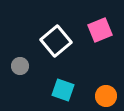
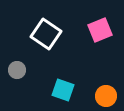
white square: moved 10 px left, 7 px up; rotated 16 degrees counterclockwise
gray circle: moved 3 px left, 4 px down
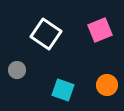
orange circle: moved 1 px right, 11 px up
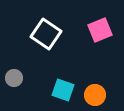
gray circle: moved 3 px left, 8 px down
orange circle: moved 12 px left, 10 px down
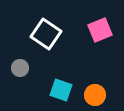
gray circle: moved 6 px right, 10 px up
cyan square: moved 2 px left
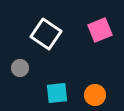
cyan square: moved 4 px left, 3 px down; rotated 25 degrees counterclockwise
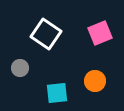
pink square: moved 3 px down
orange circle: moved 14 px up
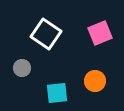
gray circle: moved 2 px right
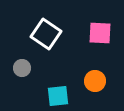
pink square: rotated 25 degrees clockwise
cyan square: moved 1 px right, 3 px down
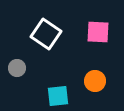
pink square: moved 2 px left, 1 px up
gray circle: moved 5 px left
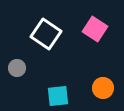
pink square: moved 3 px left, 3 px up; rotated 30 degrees clockwise
orange circle: moved 8 px right, 7 px down
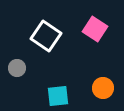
white square: moved 2 px down
